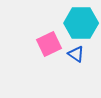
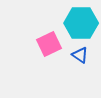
blue triangle: moved 4 px right, 1 px down
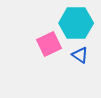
cyan hexagon: moved 5 px left
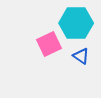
blue triangle: moved 1 px right, 1 px down
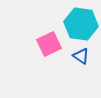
cyan hexagon: moved 5 px right, 1 px down; rotated 8 degrees clockwise
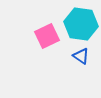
pink square: moved 2 px left, 8 px up
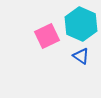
cyan hexagon: rotated 16 degrees clockwise
